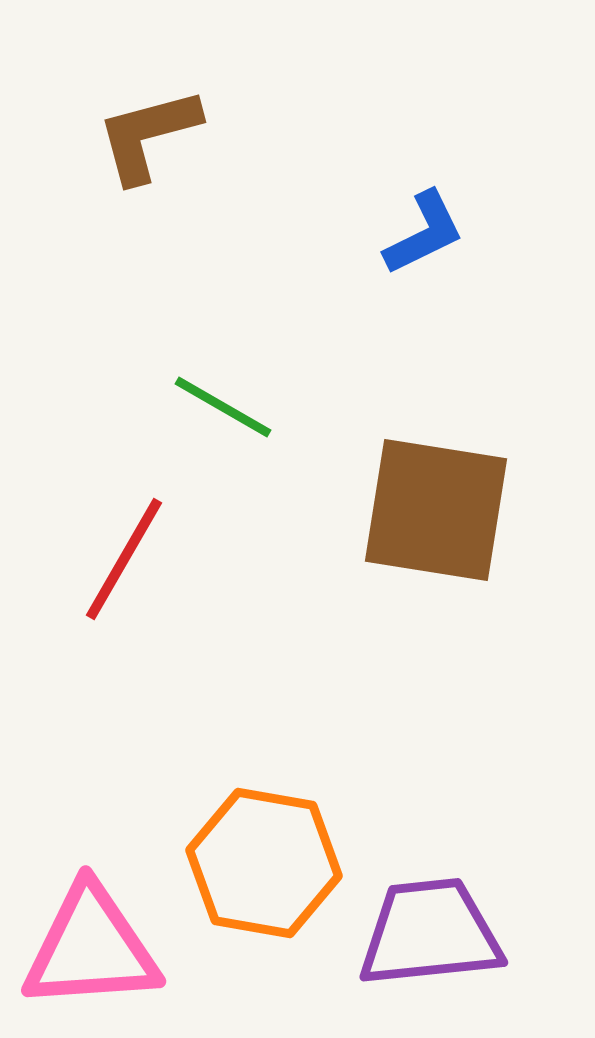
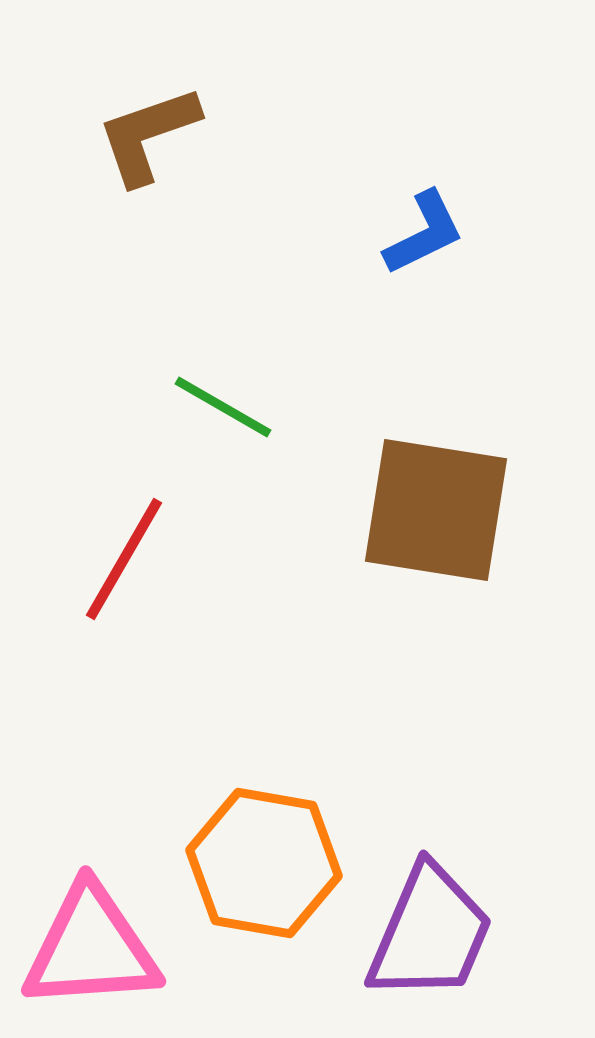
brown L-shape: rotated 4 degrees counterclockwise
purple trapezoid: rotated 119 degrees clockwise
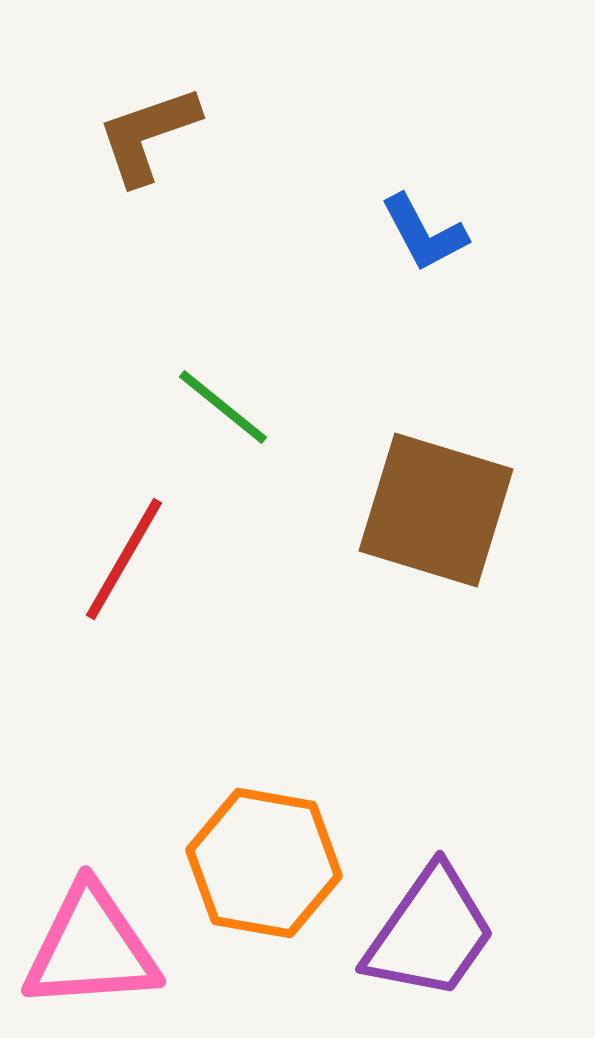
blue L-shape: rotated 88 degrees clockwise
green line: rotated 9 degrees clockwise
brown square: rotated 8 degrees clockwise
purple trapezoid: rotated 12 degrees clockwise
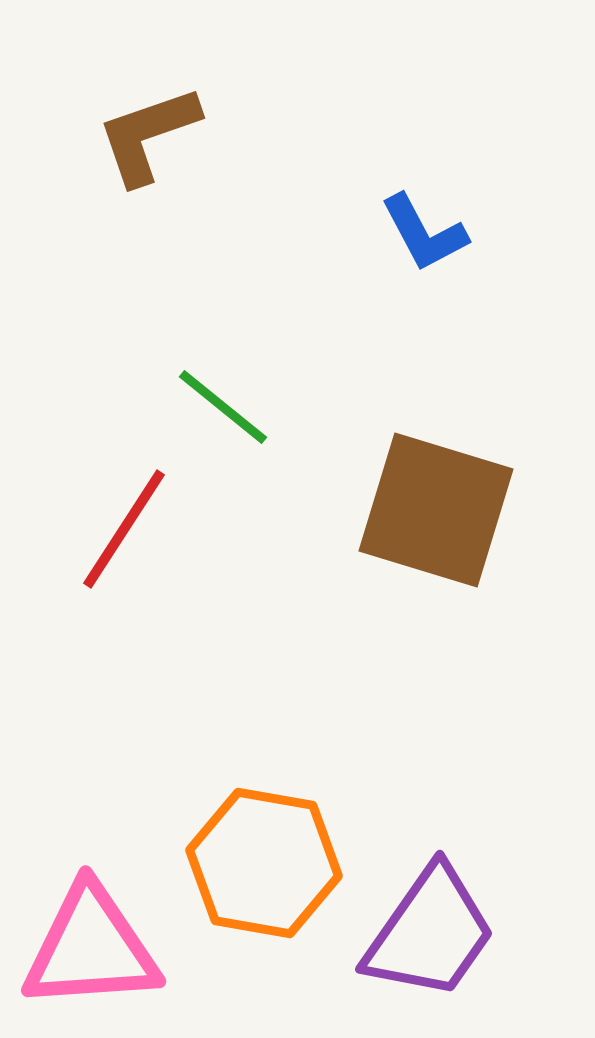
red line: moved 30 px up; rotated 3 degrees clockwise
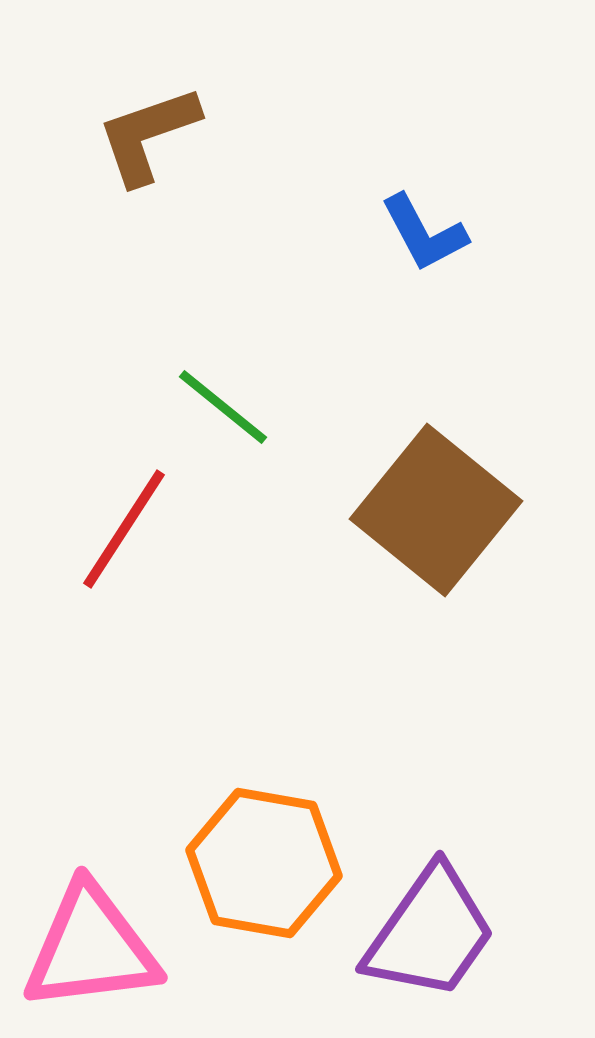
brown square: rotated 22 degrees clockwise
pink triangle: rotated 3 degrees counterclockwise
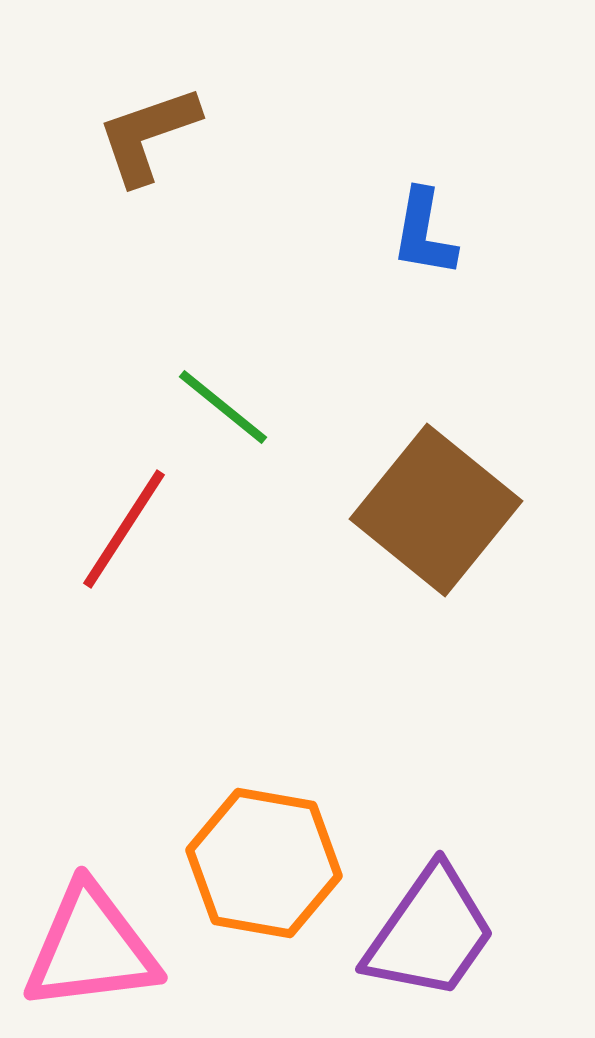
blue L-shape: rotated 38 degrees clockwise
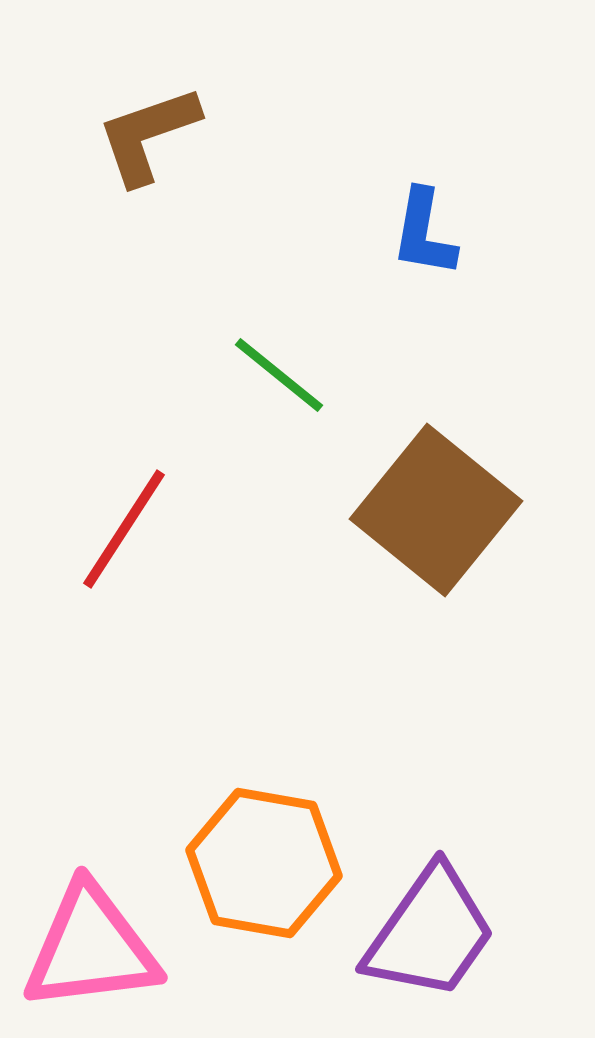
green line: moved 56 px right, 32 px up
